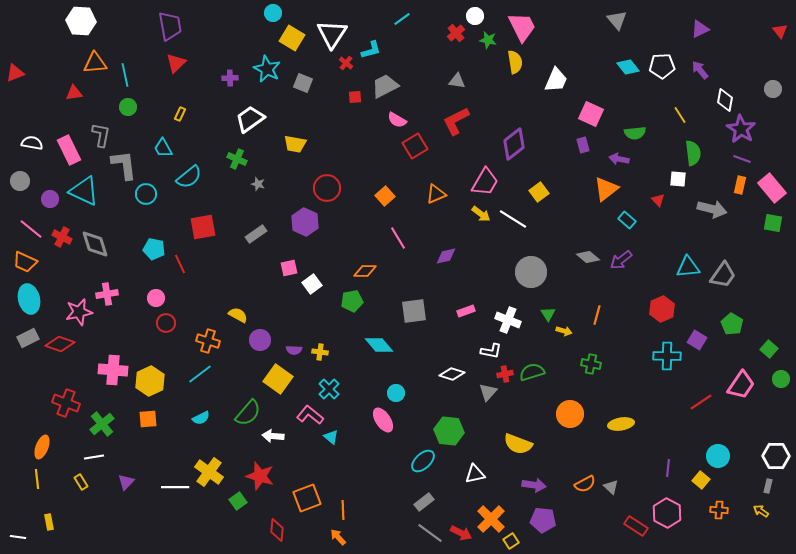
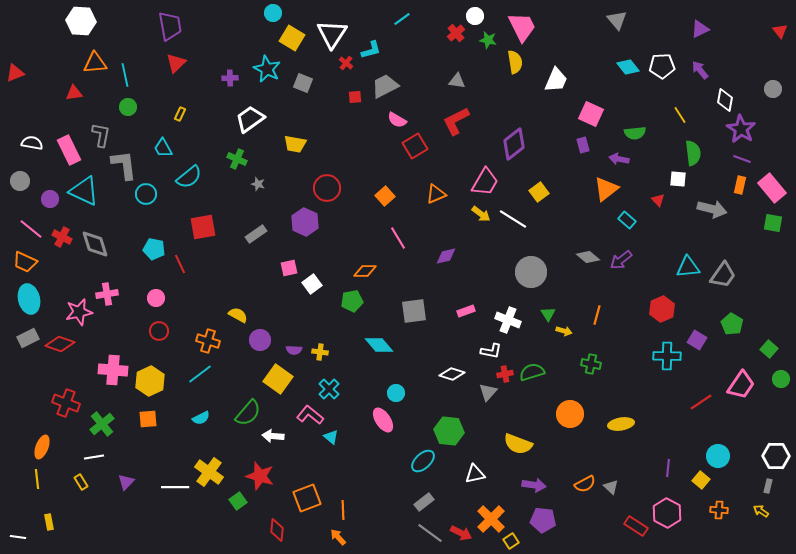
red circle at (166, 323): moved 7 px left, 8 px down
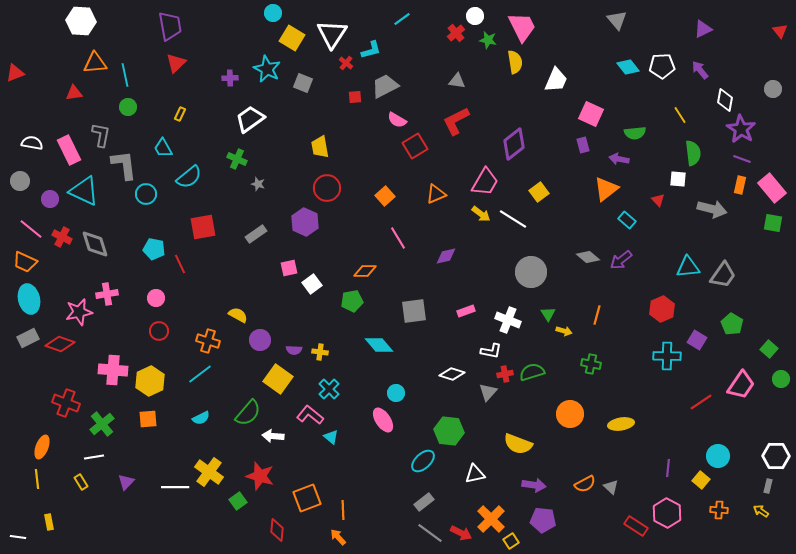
purple triangle at (700, 29): moved 3 px right
yellow trapezoid at (295, 144): moved 25 px right, 3 px down; rotated 70 degrees clockwise
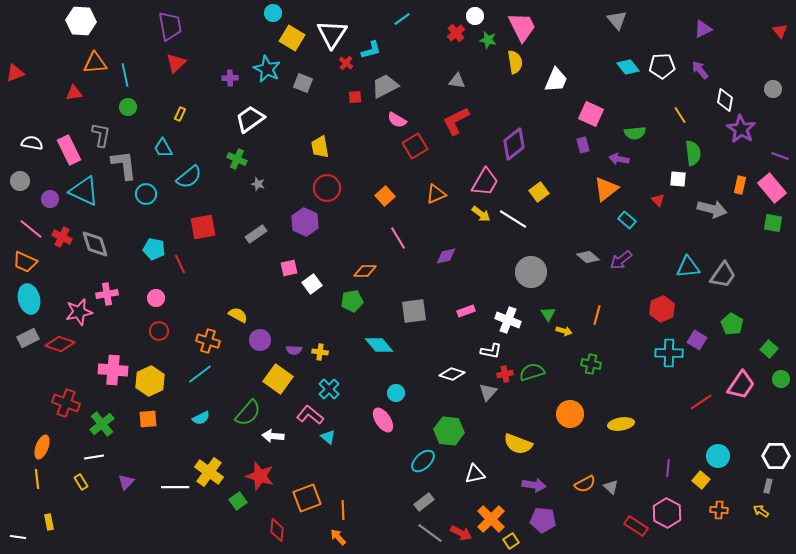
purple line at (742, 159): moved 38 px right, 3 px up
cyan cross at (667, 356): moved 2 px right, 3 px up
cyan triangle at (331, 437): moved 3 px left
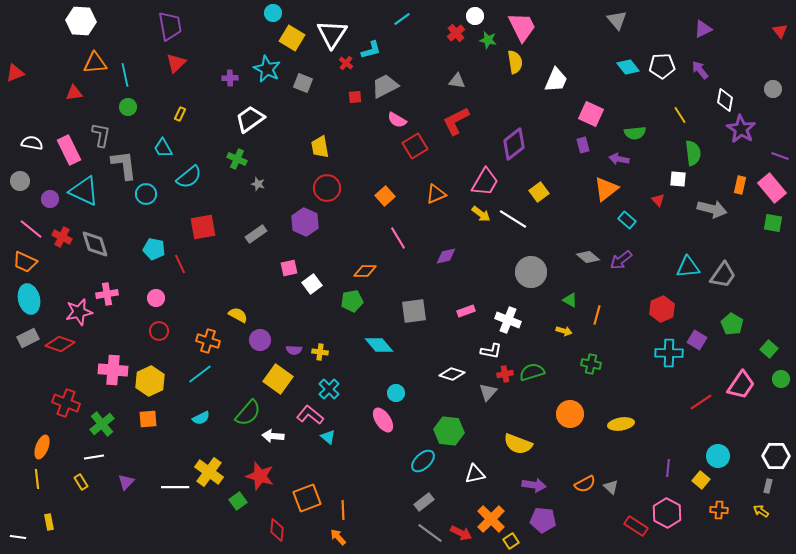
green triangle at (548, 314): moved 22 px right, 14 px up; rotated 28 degrees counterclockwise
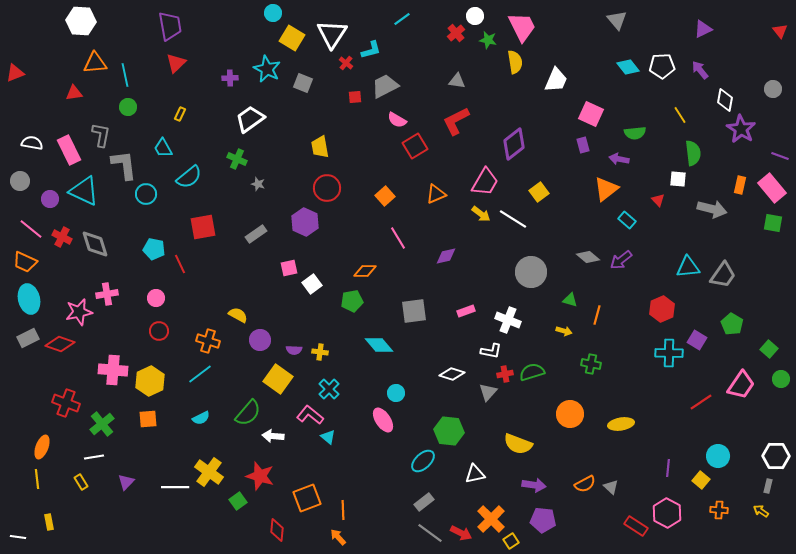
green triangle at (570, 300): rotated 14 degrees counterclockwise
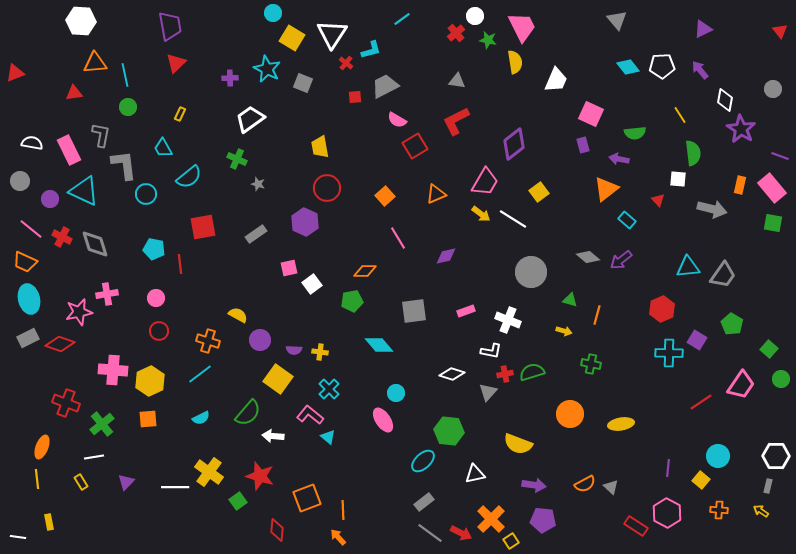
red line at (180, 264): rotated 18 degrees clockwise
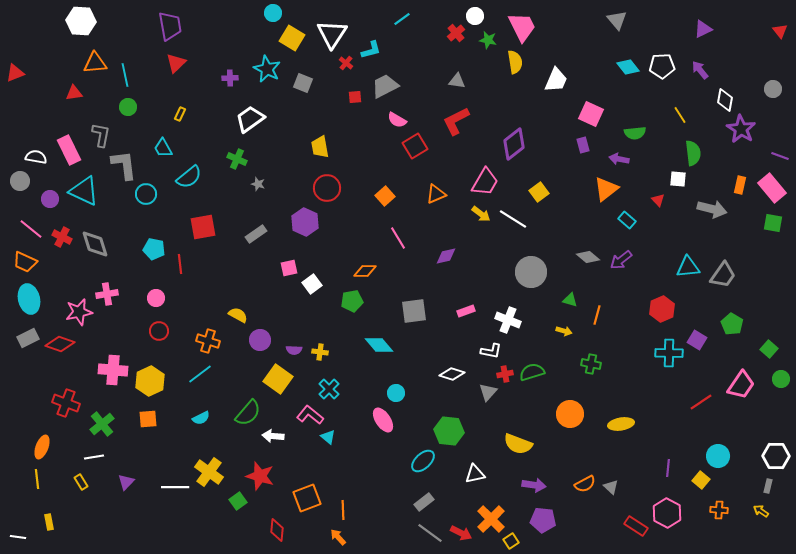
white semicircle at (32, 143): moved 4 px right, 14 px down
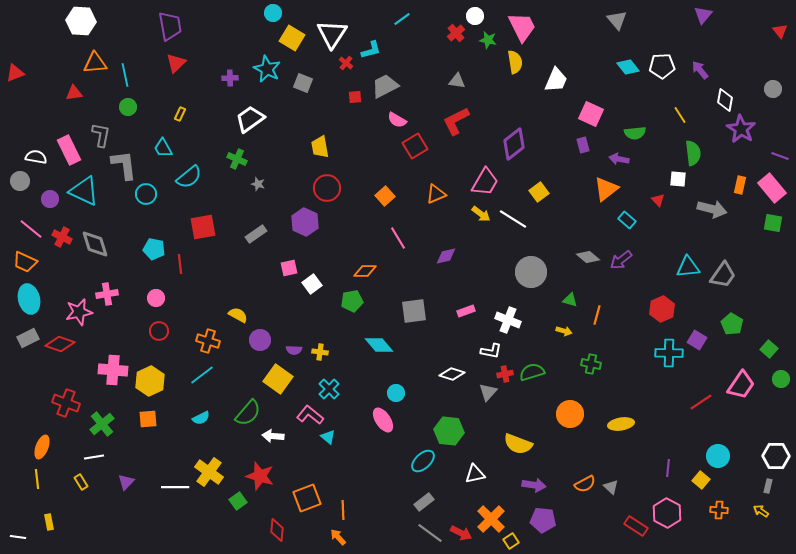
purple triangle at (703, 29): moved 14 px up; rotated 24 degrees counterclockwise
cyan line at (200, 374): moved 2 px right, 1 px down
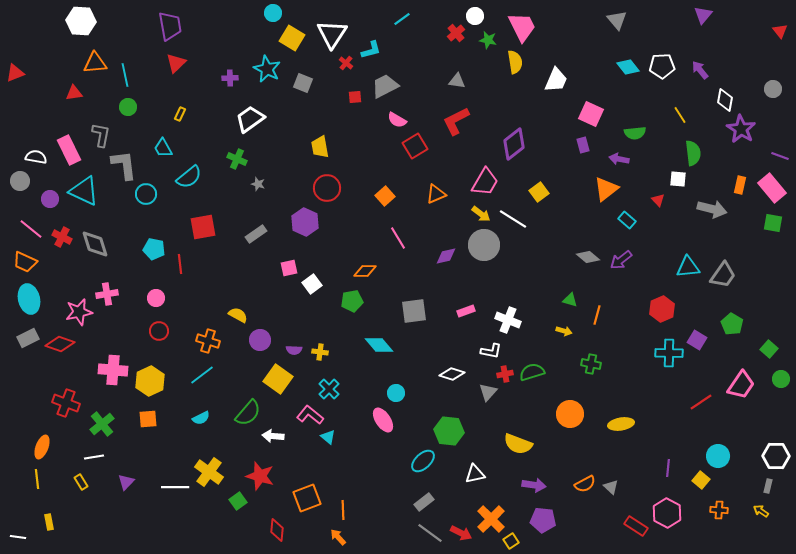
gray circle at (531, 272): moved 47 px left, 27 px up
